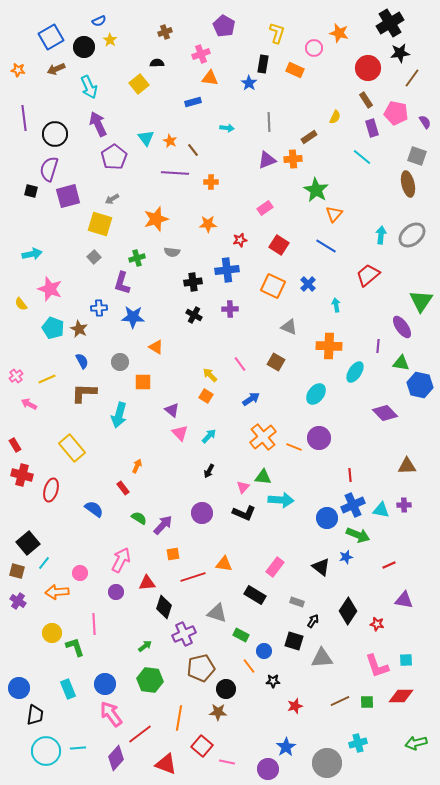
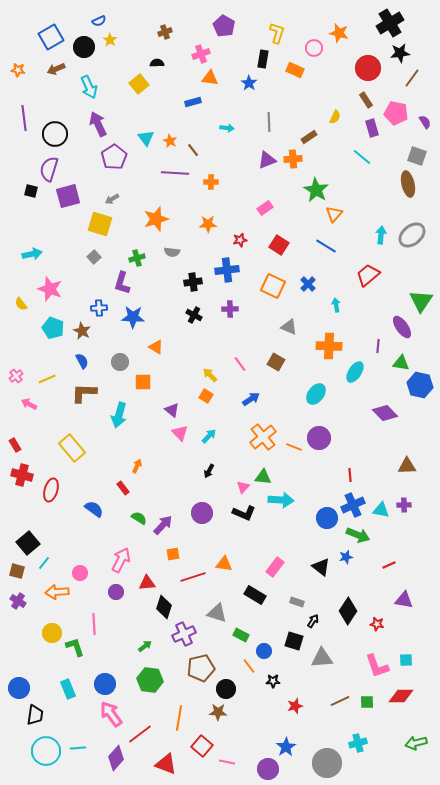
black rectangle at (263, 64): moved 5 px up
brown star at (79, 329): moved 3 px right, 2 px down
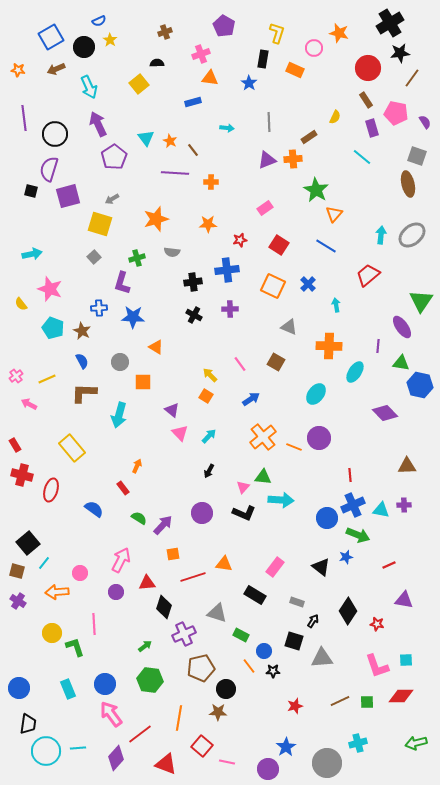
black star at (273, 681): moved 10 px up
black trapezoid at (35, 715): moved 7 px left, 9 px down
